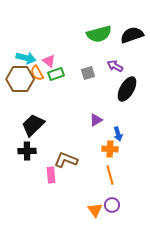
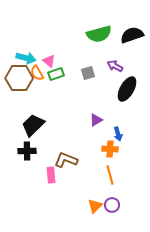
brown hexagon: moved 1 px left, 1 px up
orange triangle: moved 4 px up; rotated 21 degrees clockwise
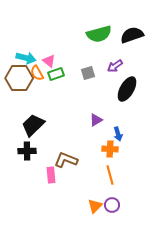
purple arrow: rotated 63 degrees counterclockwise
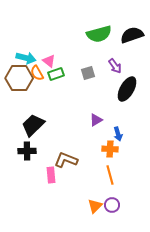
purple arrow: rotated 91 degrees counterclockwise
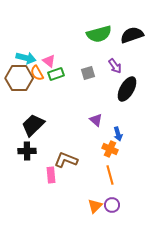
purple triangle: rotated 48 degrees counterclockwise
orange cross: rotated 21 degrees clockwise
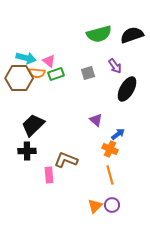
orange semicircle: rotated 56 degrees counterclockwise
blue arrow: rotated 112 degrees counterclockwise
pink rectangle: moved 2 px left
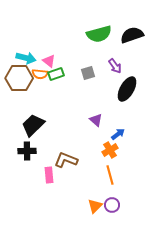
orange semicircle: moved 3 px right, 1 px down
orange cross: moved 1 px down; rotated 35 degrees clockwise
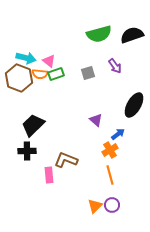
brown hexagon: rotated 20 degrees clockwise
black ellipse: moved 7 px right, 16 px down
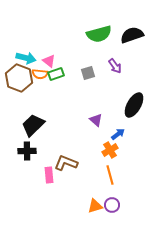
brown L-shape: moved 3 px down
orange triangle: rotated 28 degrees clockwise
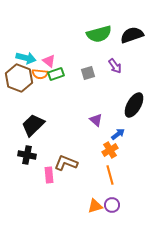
black cross: moved 4 px down; rotated 12 degrees clockwise
